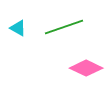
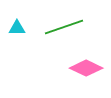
cyan triangle: moved 1 px left; rotated 30 degrees counterclockwise
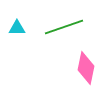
pink diamond: rotated 76 degrees clockwise
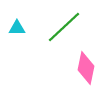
green line: rotated 24 degrees counterclockwise
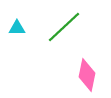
pink diamond: moved 1 px right, 7 px down
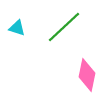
cyan triangle: rotated 18 degrees clockwise
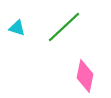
pink diamond: moved 2 px left, 1 px down
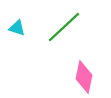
pink diamond: moved 1 px left, 1 px down
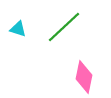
cyan triangle: moved 1 px right, 1 px down
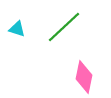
cyan triangle: moved 1 px left
